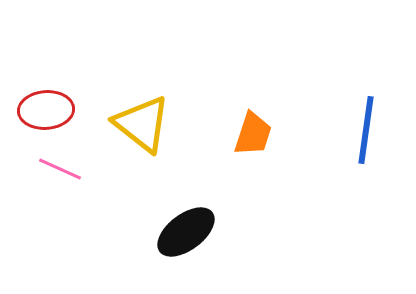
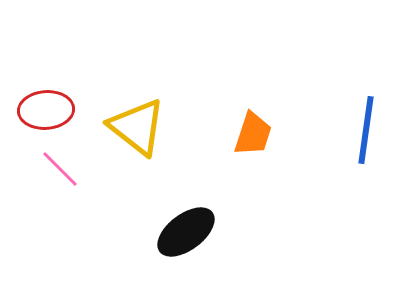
yellow triangle: moved 5 px left, 3 px down
pink line: rotated 21 degrees clockwise
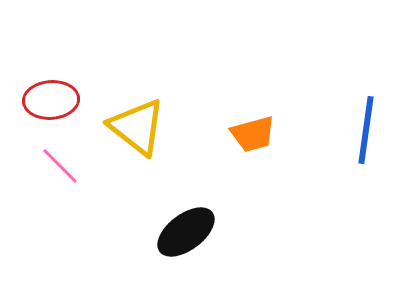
red ellipse: moved 5 px right, 10 px up
orange trapezoid: rotated 57 degrees clockwise
pink line: moved 3 px up
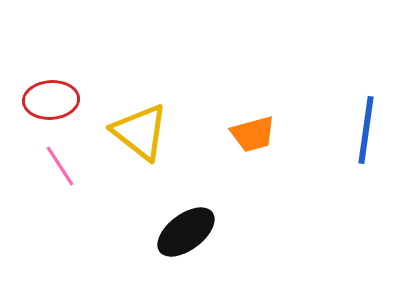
yellow triangle: moved 3 px right, 5 px down
pink line: rotated 12 degrees clockwise
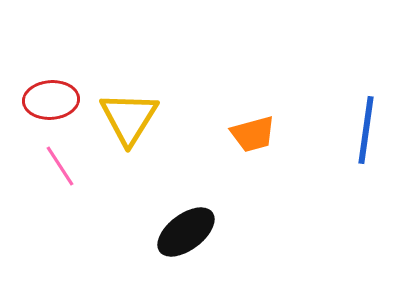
yellow triangle: moved 11 px left, 14 px up; rotated 24 degrees clockwise
